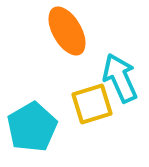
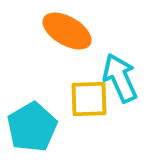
orange ellipse: rotated 30 degrees counterclockwise
yellow square: moved 3 px left, 5 px up; rotated 15 degrees clockwise
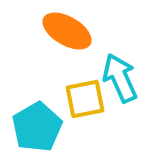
yellow square: moved 4 px left; rotated 9 degrees counterclockwise
cyan pentagon: moved 5 px right
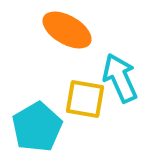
orange ellipse: moved 1 px up
yellow square: rotated 21 degrees clockwise
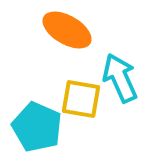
yellow square: moved 4 px left
cyan pentagon: rotated 18 degrees counterclockwise
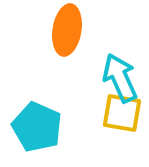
orange ellipse: rotated 69 degrees clockwise
yellow square: moved 41 px right, 14 px down
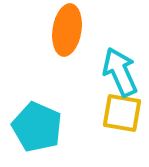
cyan arrow: moved 6 px up
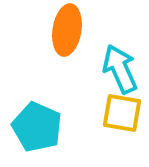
cyan arrow: moved 3 px up
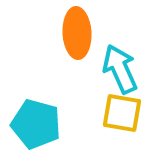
orange ellipse: moved 10 px right, 3 px down; rotated 12 degrees counterclockwise
cyan pentagon: moved 1 px left, 3 px up; rotated 9 degrees counterclockwise
